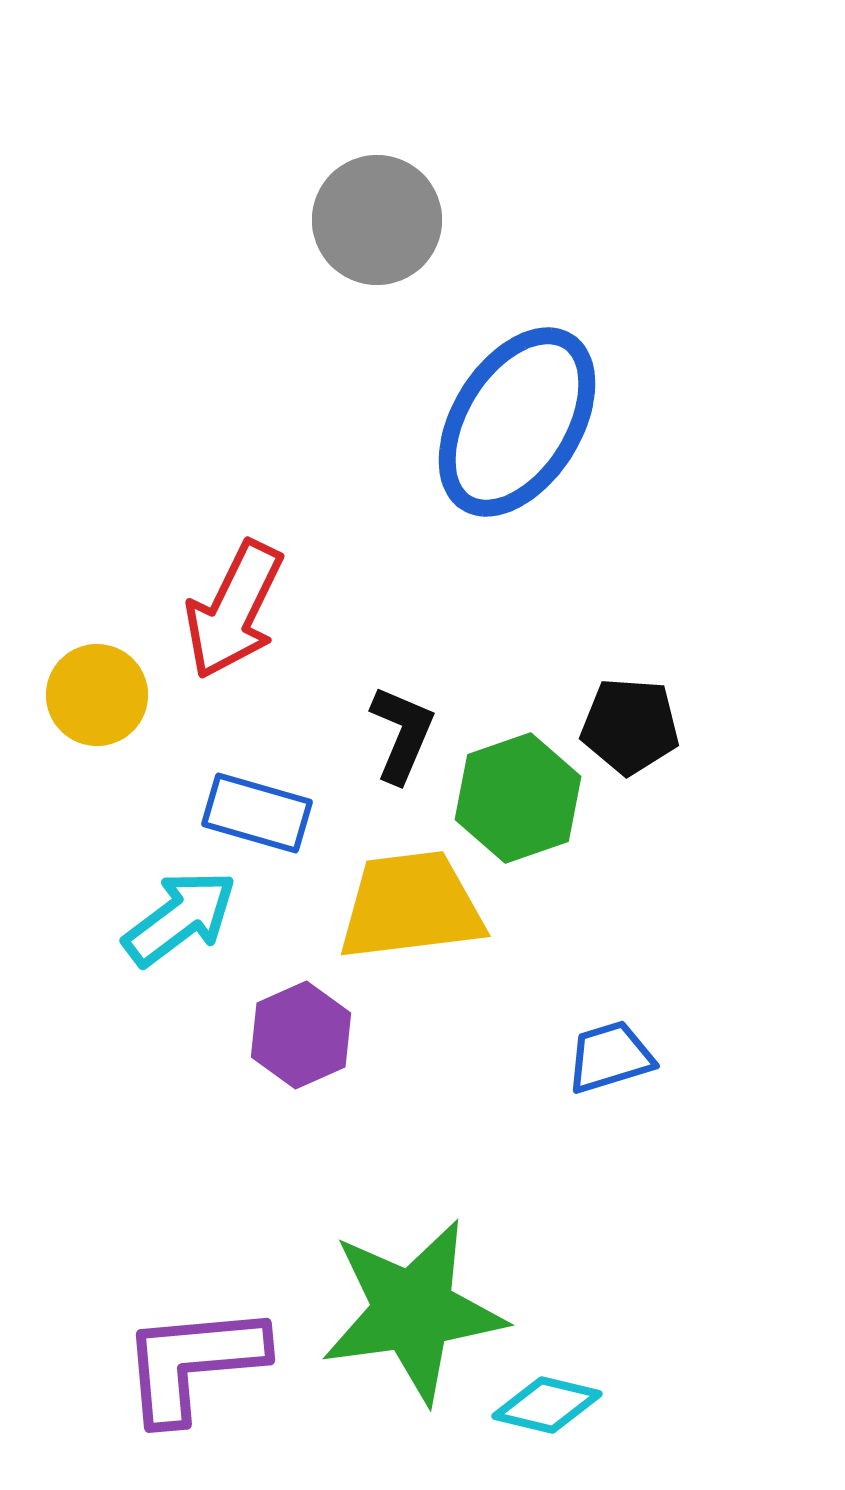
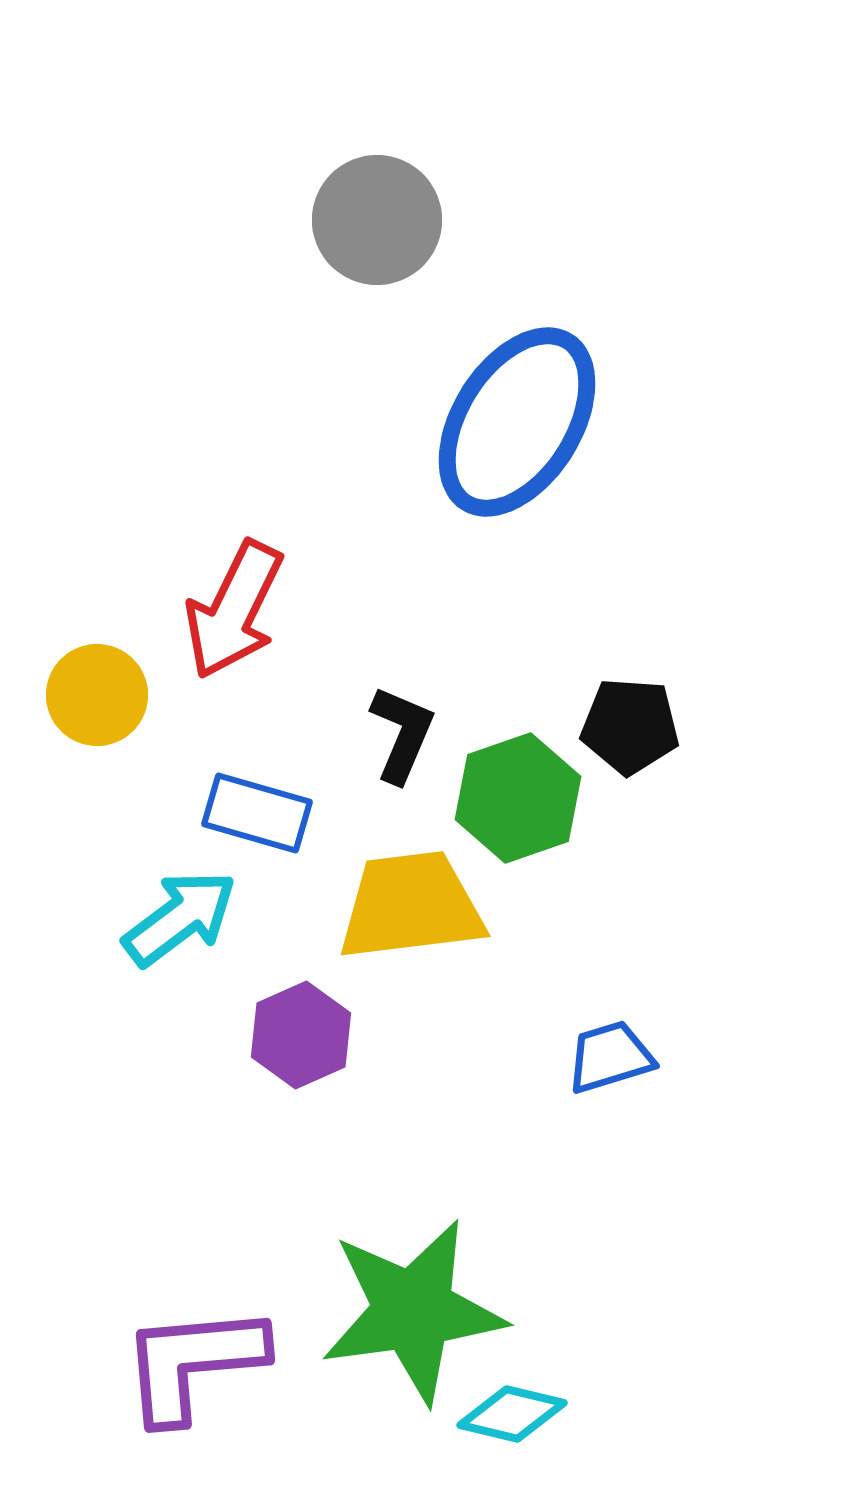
cyan diamond: moved 35 px left, 9 px down
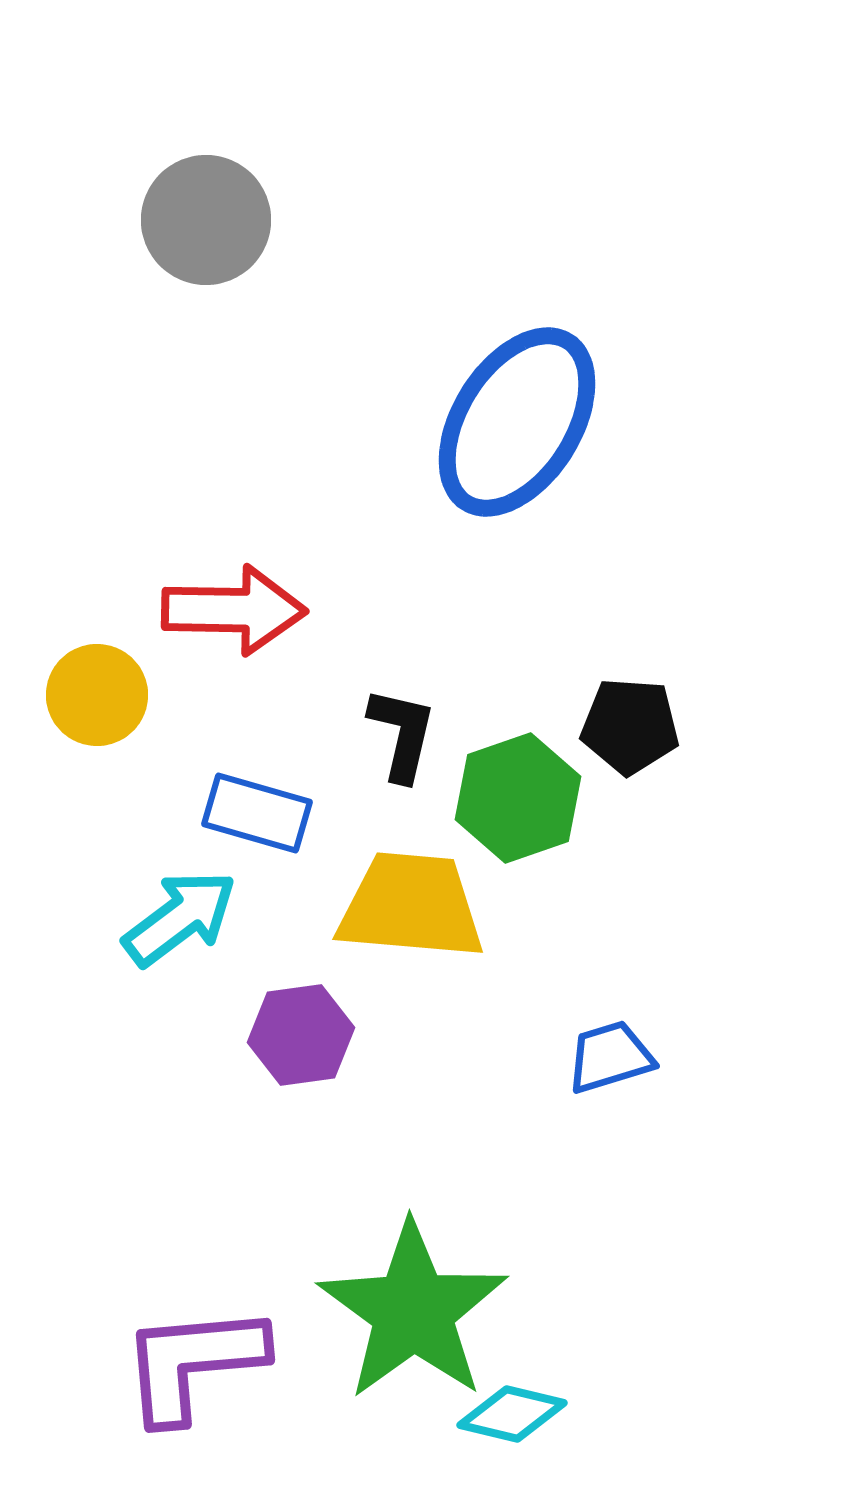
gray circle: moved 171 px left
red arrow: rotated 115 degrees counterclockwise
black L-shape: rotated 10 degrees counterclockwise
yellow trapezoid: rotated 12 degrees clockwise
purple hexagon: rotated 16 degrees clockwise
green star: rotated 28 degrees counterclockwise
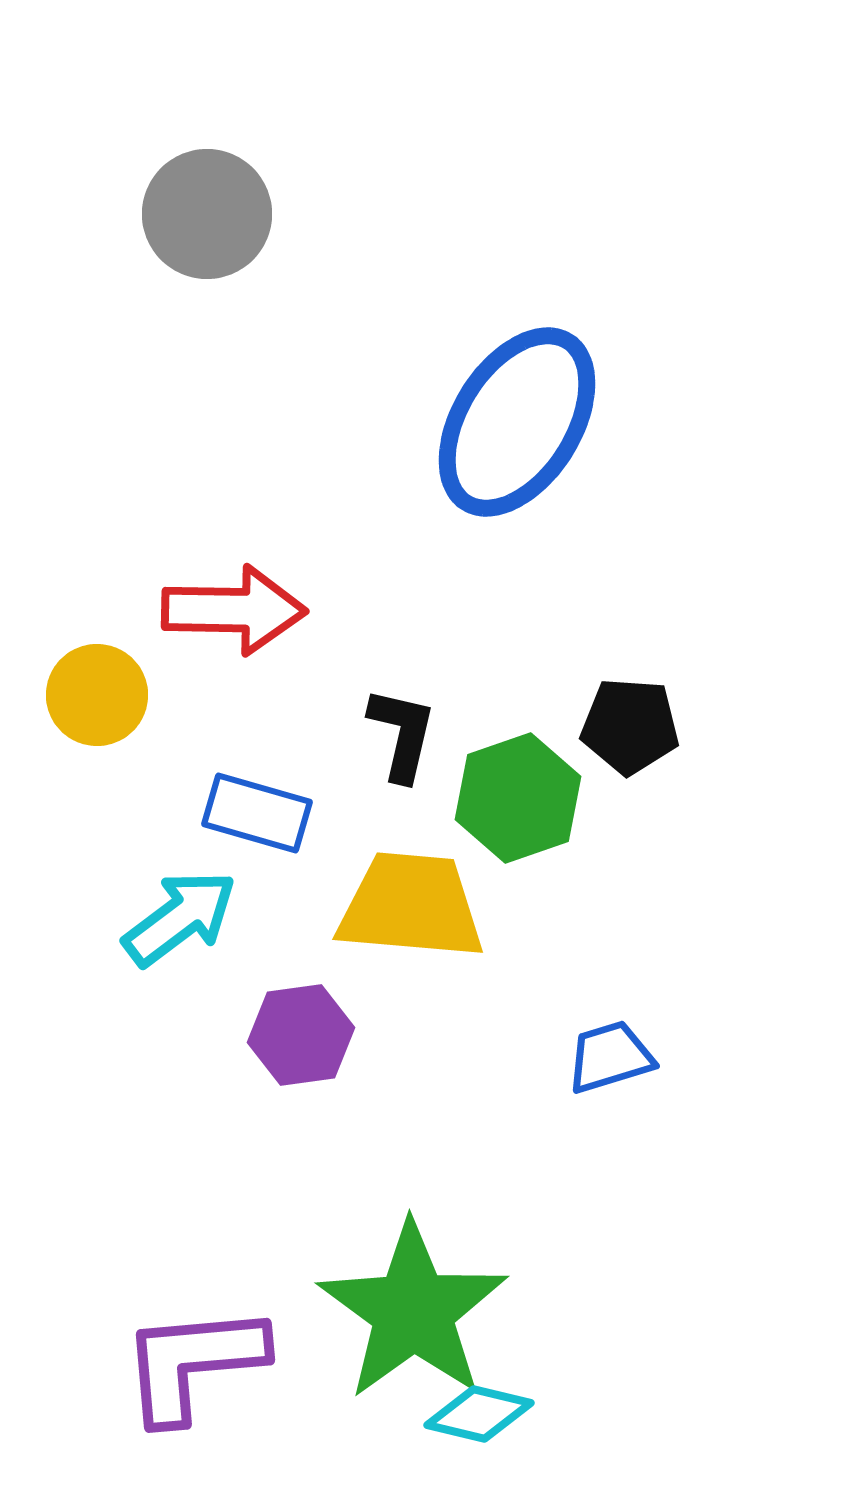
gray circle: moved 1 px right, 6 px up
cyan diamond: moved 33 px left
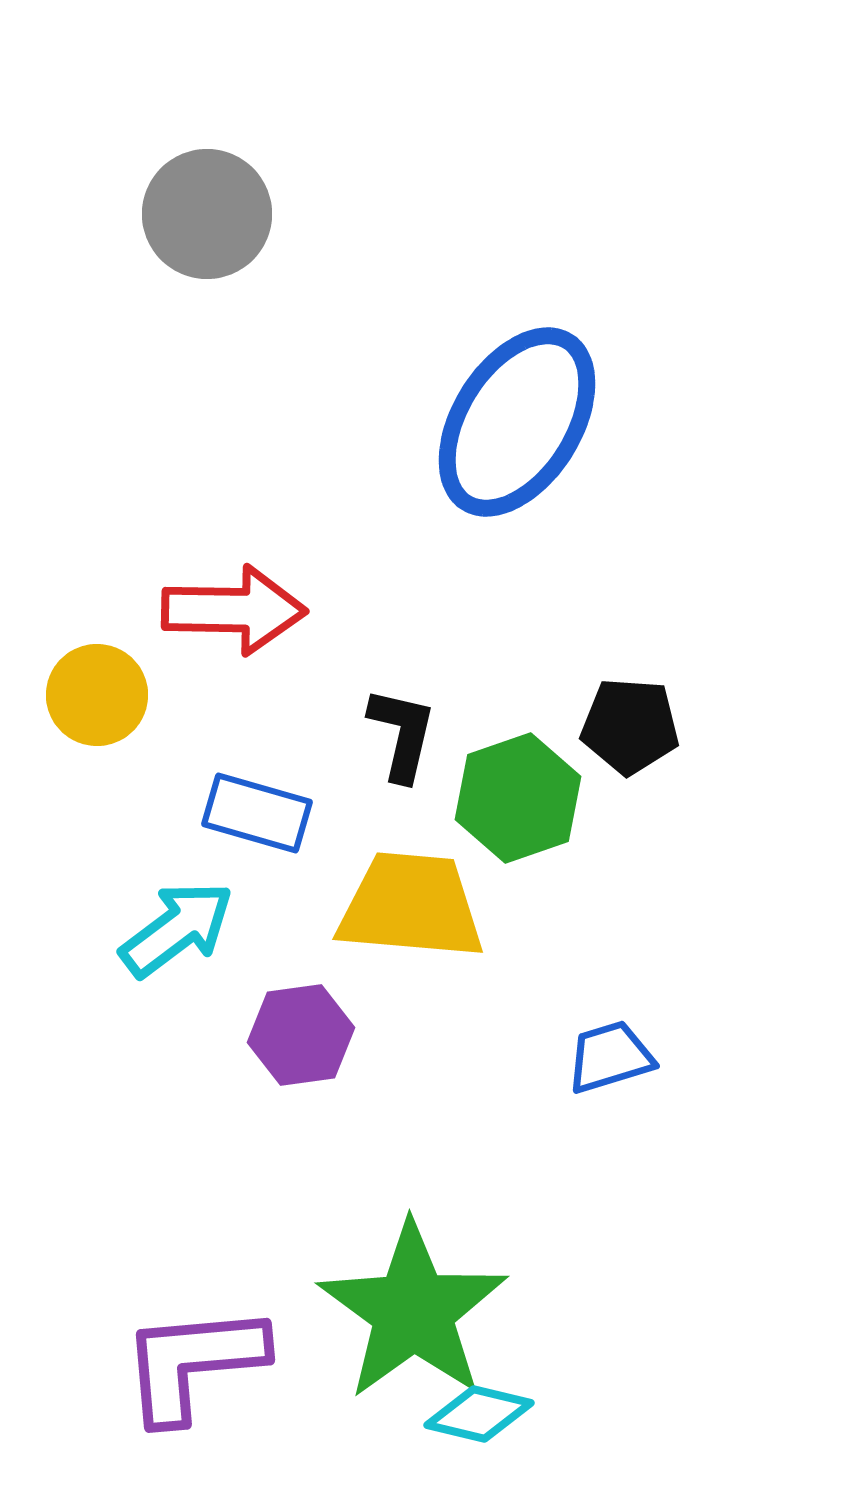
cyan arrow: moved 3 px left, 11 px down
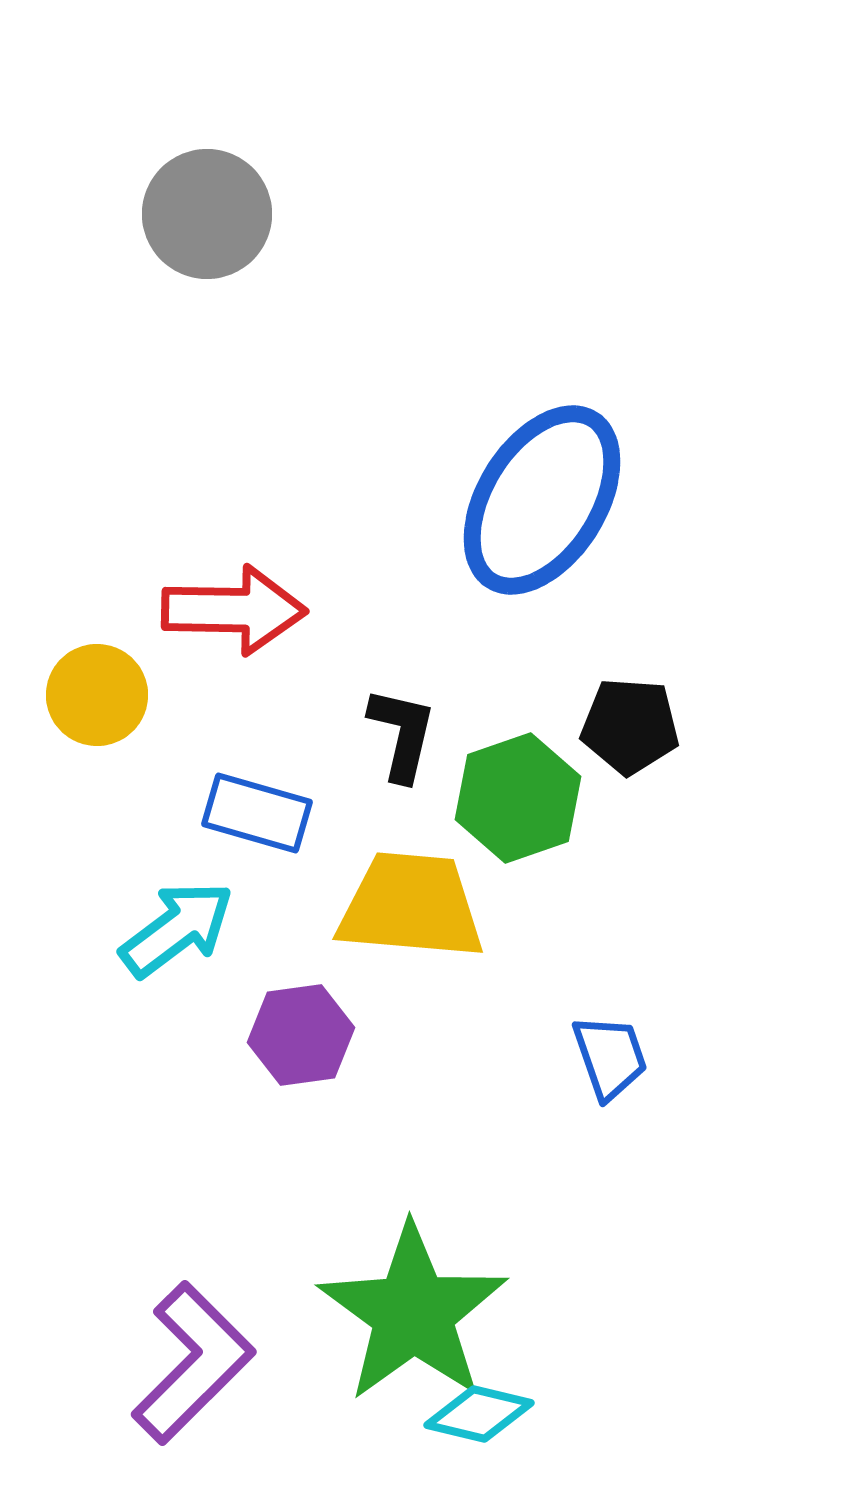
blue ellipse: moved 25 px right, 78 px down
blue trapezoid: rotated 88 degrees clockwise
green star: moved 2 px down
purple L-shape: rotated 140 degrees clockwise
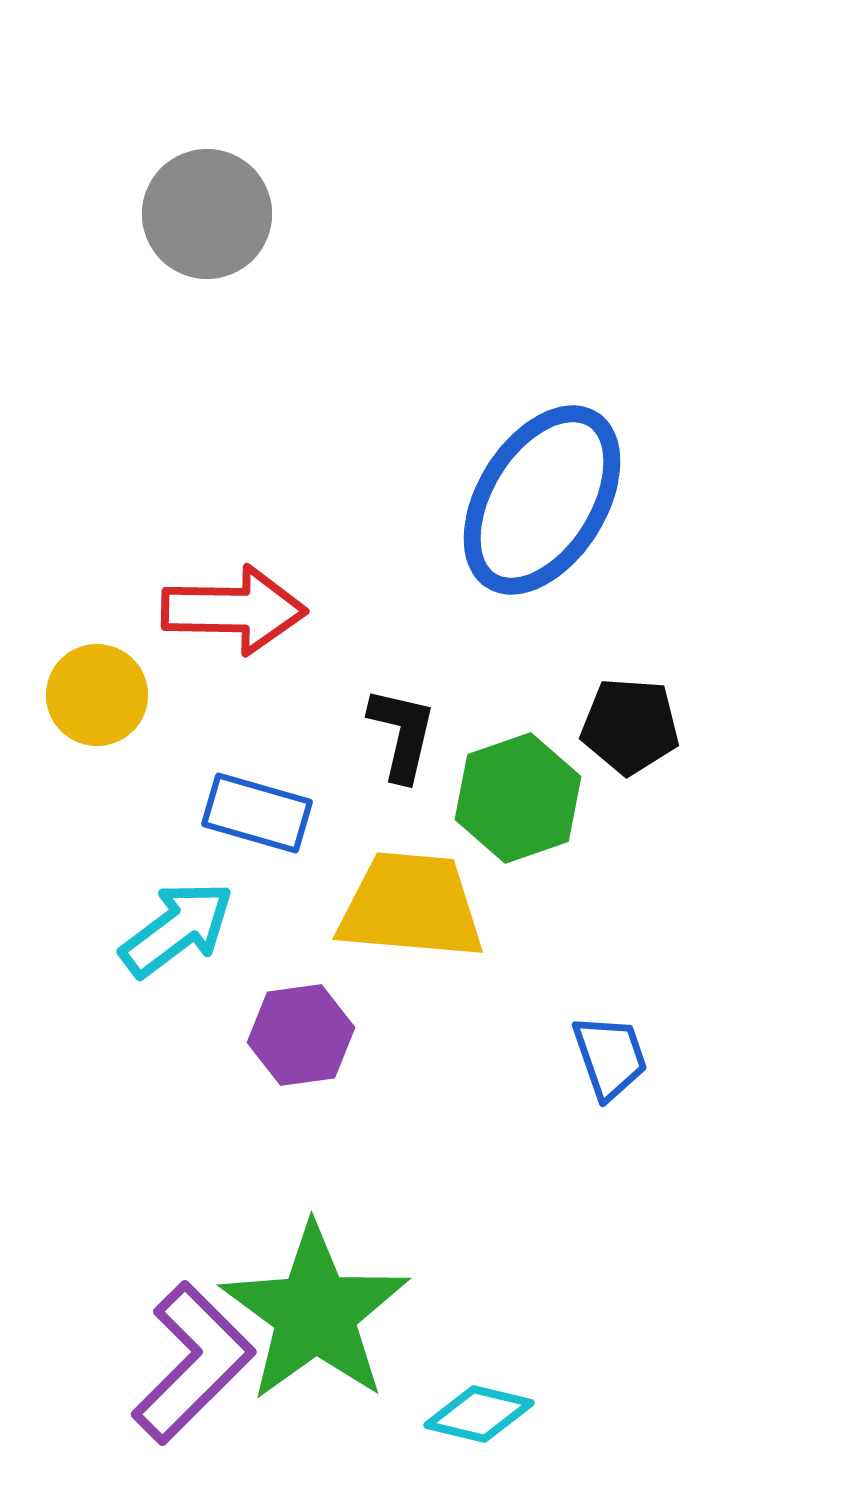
green star: moved 98 px left
